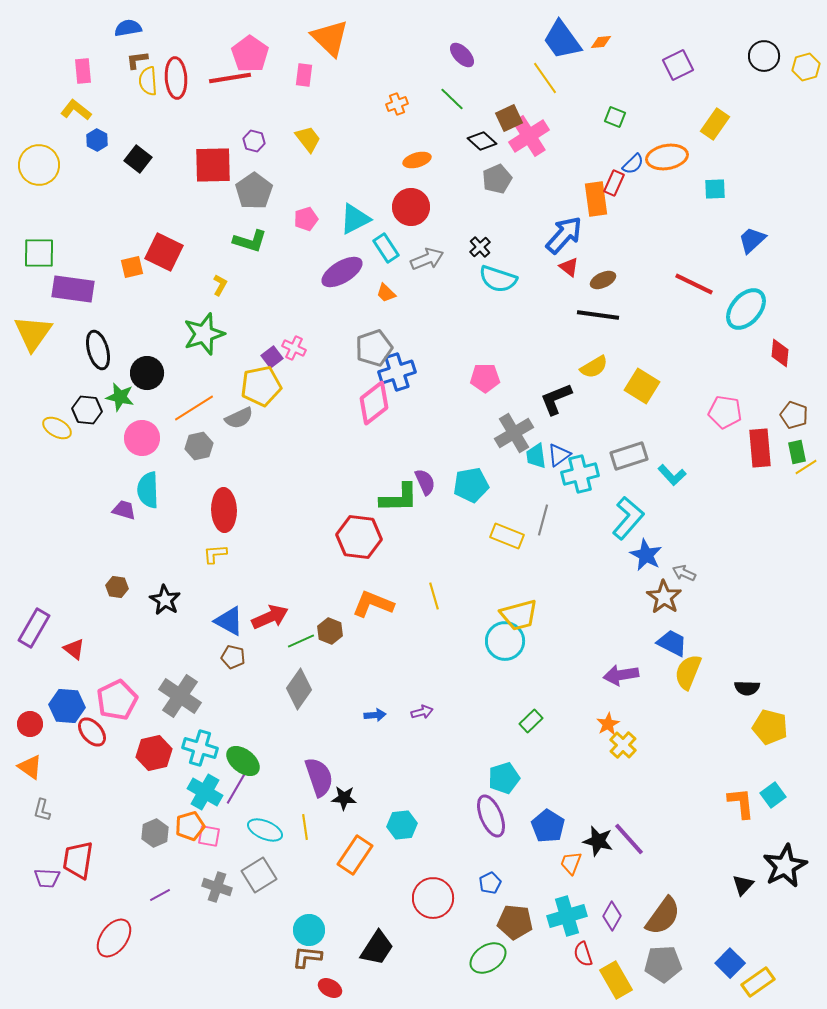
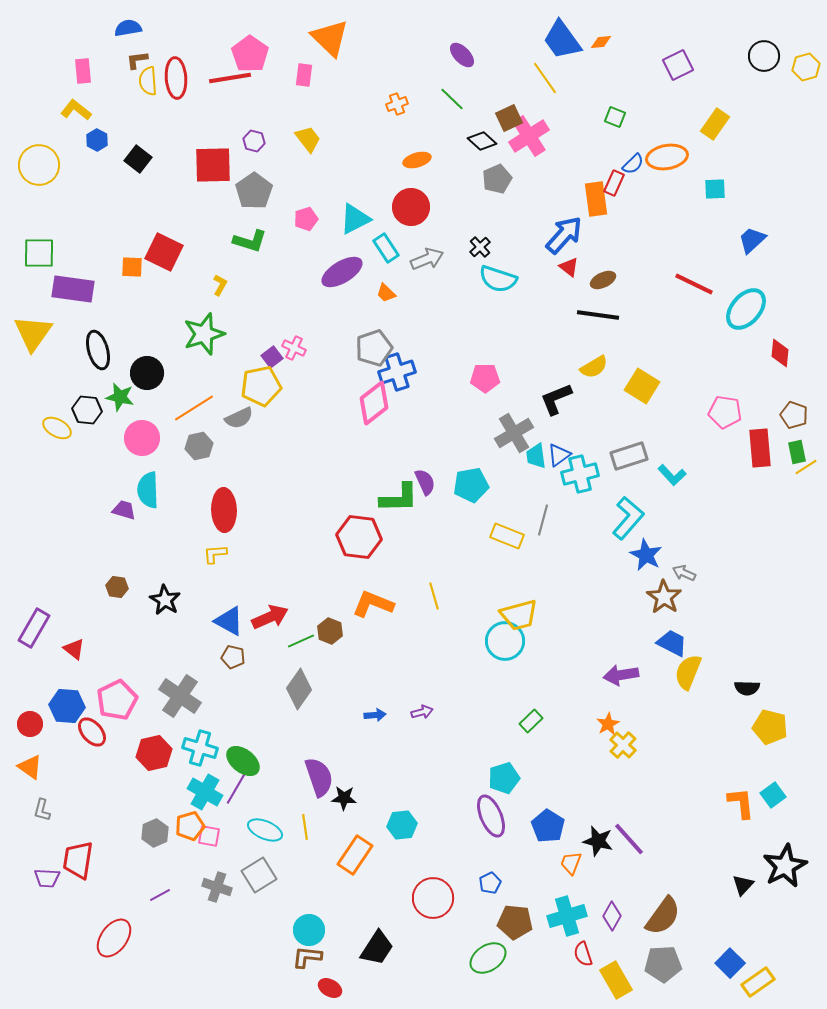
orange square at (132, 267): rotated 15 degrees clockwise
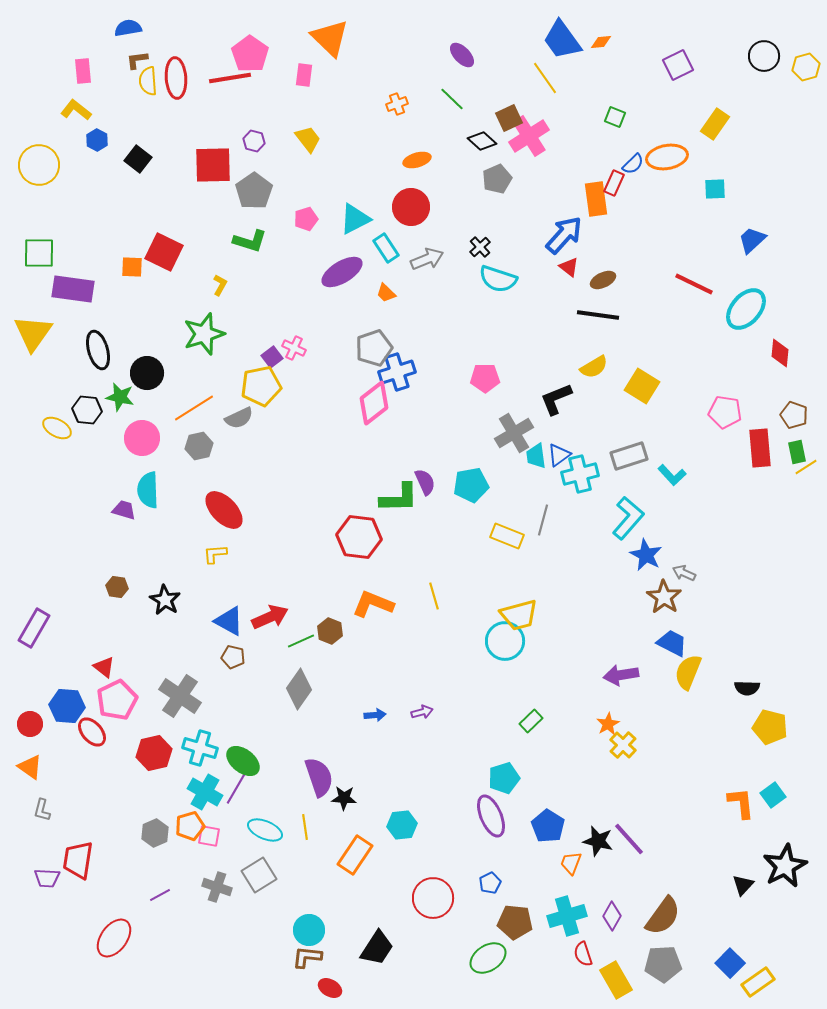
red ellipse at (224, 510): rotated 42 degrees counterclockwise
red triangle at (74, 649): moved 30 px right, 18 px down
